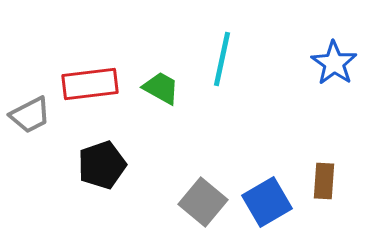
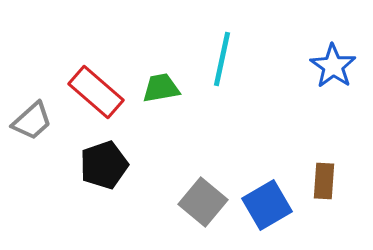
blue star: moved 1 px left, 3 px down
red rectangle: moved 6 px right, 8 px down; rotated 48 degrees clockwise
green trapezoid: rotated 39 degrees counterclockwise
gray trapezoid: moved 2 px right, 6 px down; rotated 15 degrees counterclockwise
black pentagon: moved 2 px right
blue square: moved 3 px down
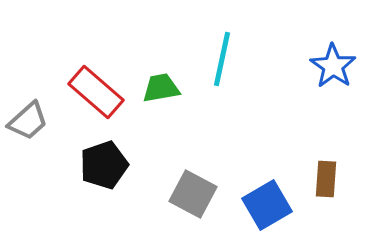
gray trapezoid: moved 4 px left
brown rectangle: moved 2 px right, 2 px up
gray square: moved 10 px left, 8 px up; rotated 12 degrees counterclockwise
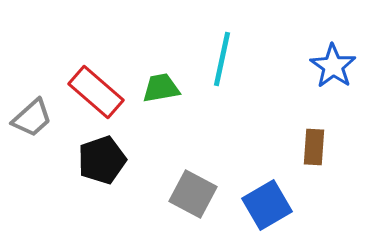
gray trapezoid: moved 4 px right, 3 px up
black pentagon: moved 2 px left, 5 px up
brown rectangle: moved 12 px left, 32 px up
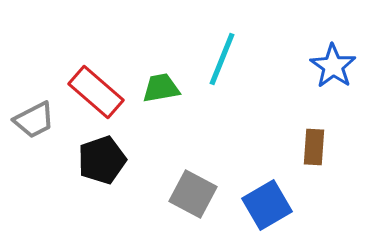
cyan line: rotated 10 degrees clockwise
gray trapezoid: moved 2 px right, 2 px down; rotated 15 degrees clockwise
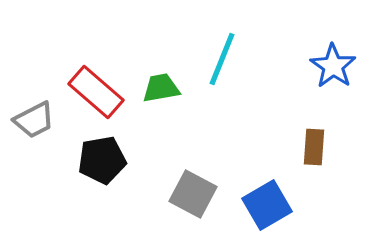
black pentagon: rotated 9 degrees clockwise
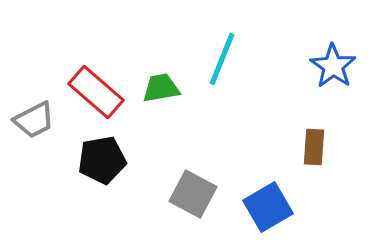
blue square: moved 1 px right, 2 px down
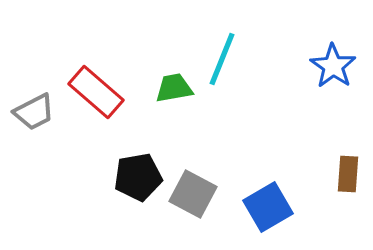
green trapezoid: moved 13 px right
gray trapezoid: moved 8 px up
brown rectangle: moved 34 px right, 27 px down
black pentagon: moved 36 px right, 17 px down
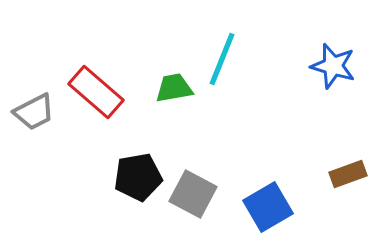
blue star: rotated 18 degrees counterclockwise
brown rectangle: rotated 66 degrees clockwise
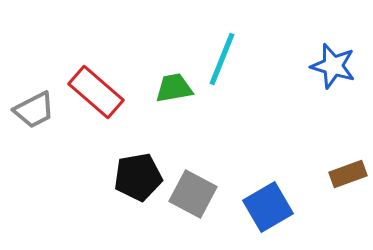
gray trapezoid: moved 2 px up
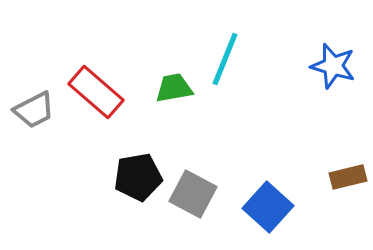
cyan line: moved 3 px right
brown rectangle: moved 3 px down; rotated 6 degrees clockwise
blue square: rotated 18 degrees counterclockwise
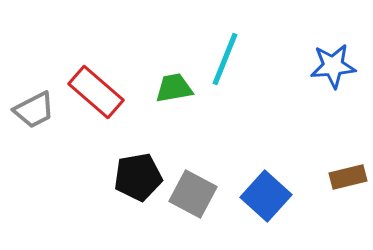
blue star: rotated 21 degrees counterclockwise
blue square: moved 2 px left, 11 px up
